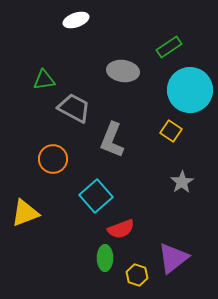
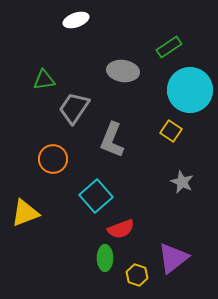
gray trapezoid: rotated 84 degrees counterclockwise
gray star: rotated 15 degrees counterclockwise
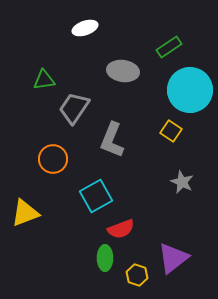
white ellipse: moved 9 px right, 8 px down
cyan square: rotated 12 degrees clockwise
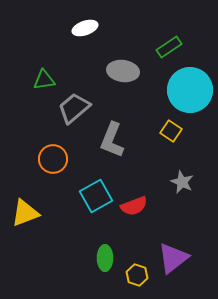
gray trapezoid: rotated 16 degrees clockwise
red semicircle: moved 13 px right, 23 px up
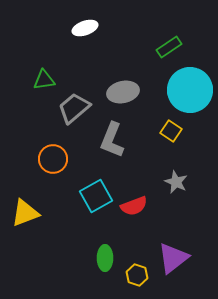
gray ellipse: moved 21 px down; rotated 20 degrees counterclockwise
gray star: moved 6 px left
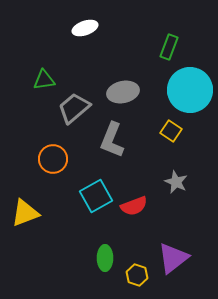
green rectangle: rotated 35 degrees counterclockwise
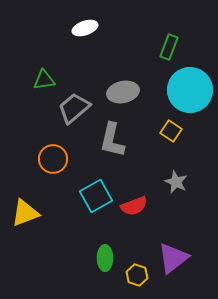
gray L-shape: rotated 9 degrees counterclockwise
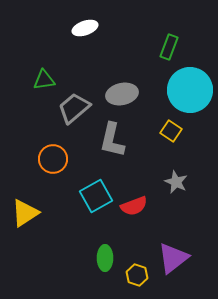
gray ellipse: moved 1 px left, 2 px down
yellow triangle: rotated 12 degrees counterclockwise
